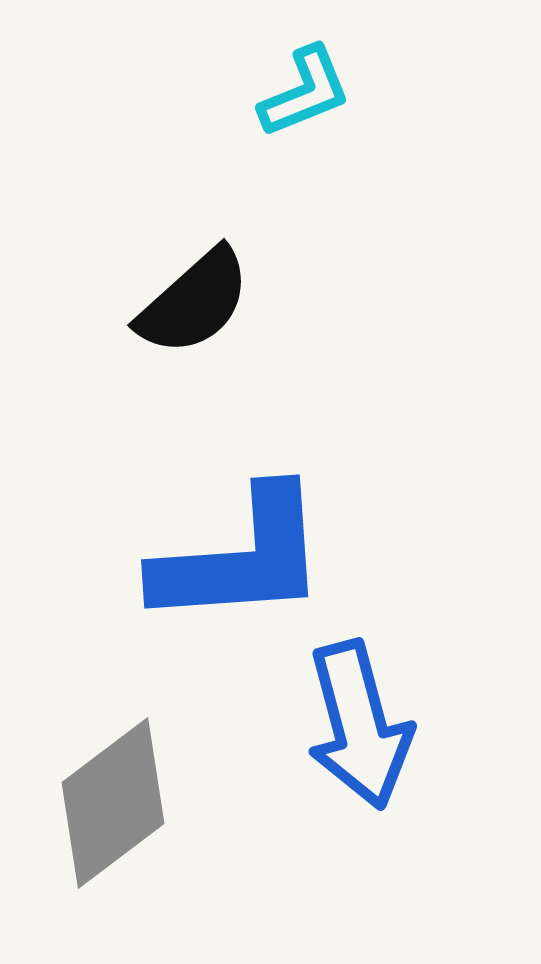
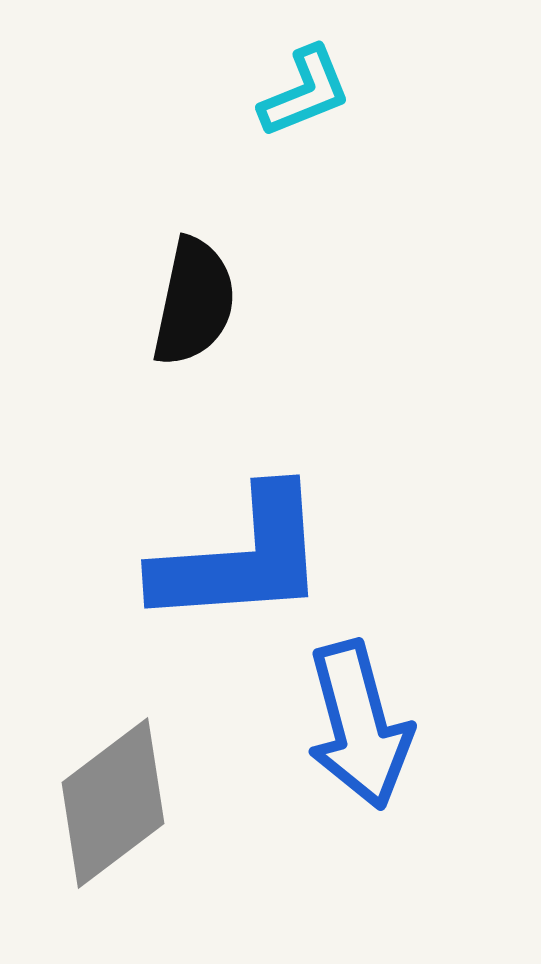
black semicircle: rotated 36 degrees counterclockwise
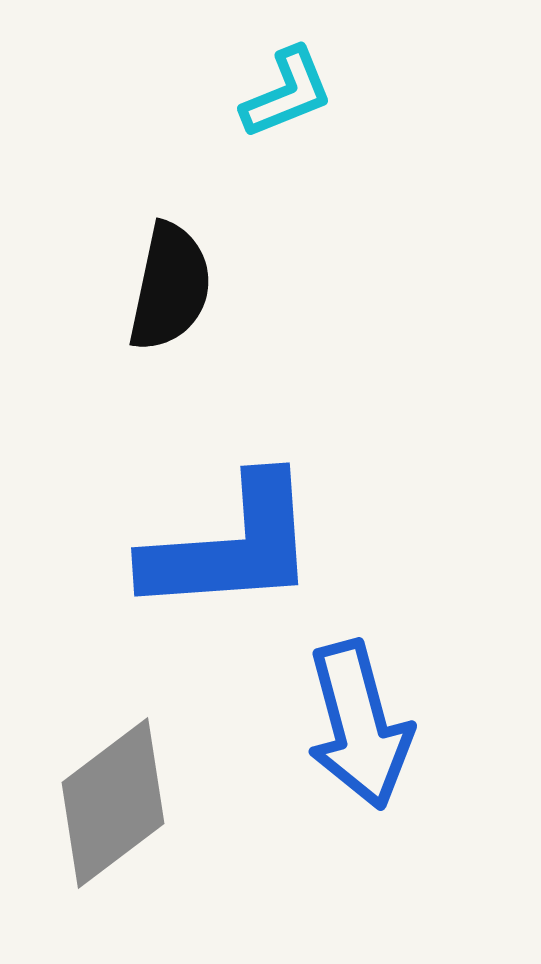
cyan L-shape: moved 18 px left, 1 px down
black semicircle: moved 24 px left, 15 px up
blue L-shape: moved 10 px left, 12 px up
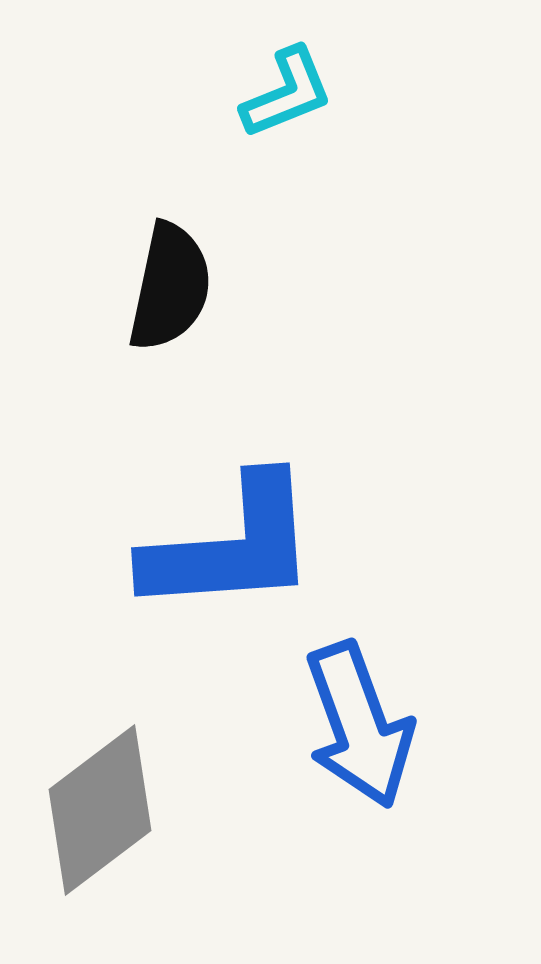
blue arrow: rotated 5 degrees counterclockwise
gray diamond: moved 13 px left, 7 px down
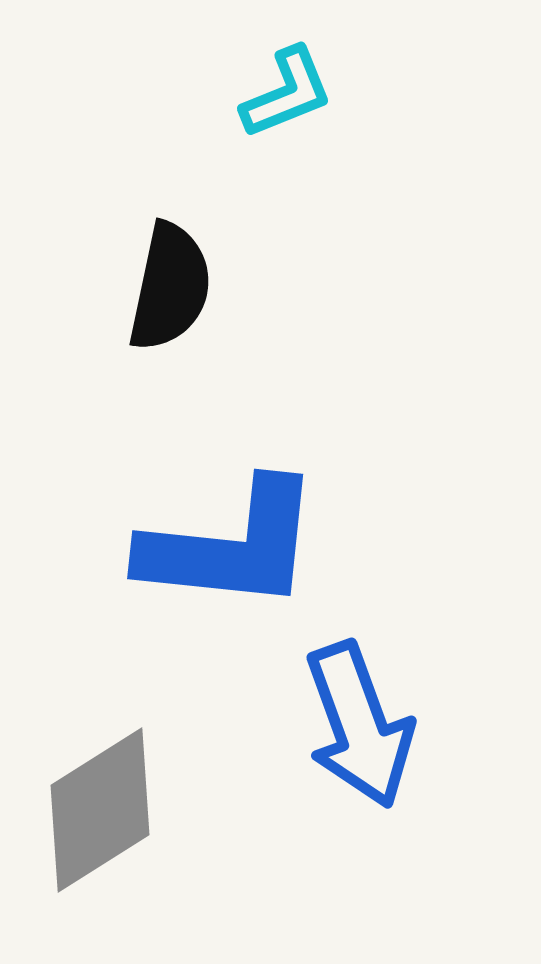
blue L-shape: rotated 10 degrees clockwise
gray diamond: rotated 5 degrees clockwise
